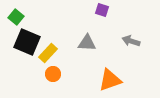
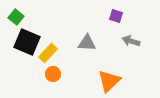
purple square: moved 14 px right, 6 px down
orange triangle: moved 1 px left, 1 px down; rotated 25 degrees counterclockwise
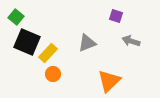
gray triangle: rotated 24 degrees counterclockwise
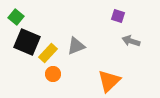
purple square: moved 2 px right
gray triangle: moved 11 px left, 3 px down
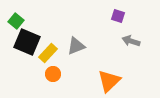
green square: moved 4 px down
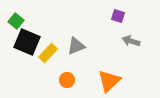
orange circle: moved 14 px right, 6 px down
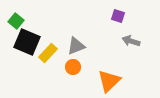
orange circle: moved 6 px right, 13 px up
